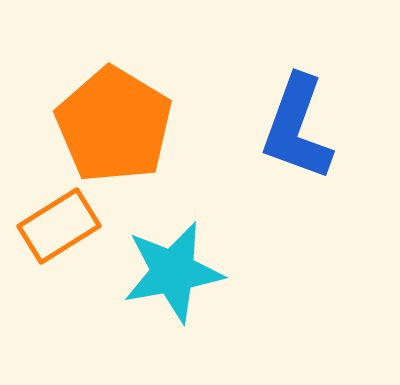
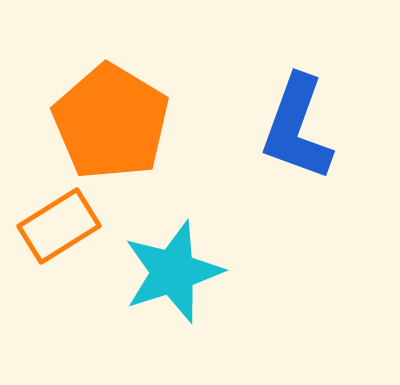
orange pentagon: moved 3 px left, 3 px up
cyan star: rotated 8 degrees counterclockwise
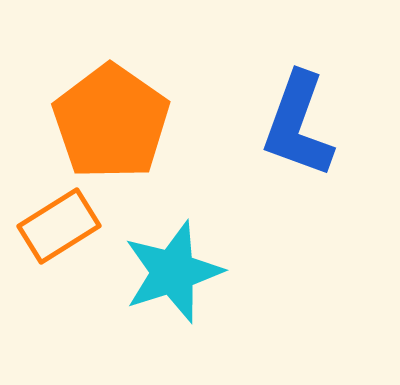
orange pentagon: rotated 4 degrees clockwise
blue L-shape: moved 1 px right, 3 px up
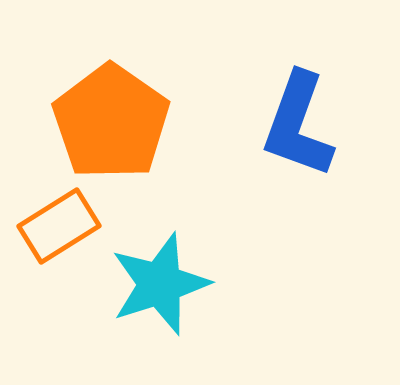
cyan star: moved 13 px left, 12 px down
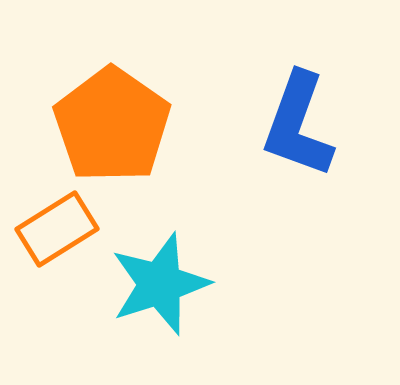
orange pentagon: moved 1 px right, 3 px down
orange rectangle: moved 2 px left, 3 px down
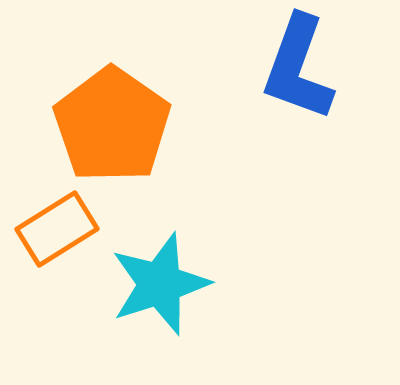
blue L-shape: moved 57 px up
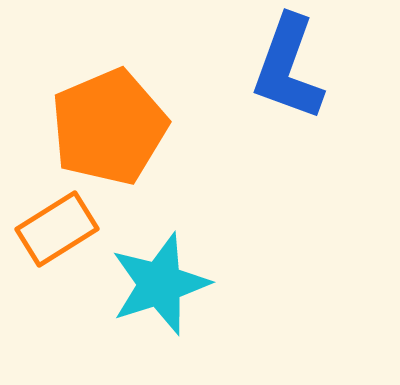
blue L-shape: moved 10 px left
orange pentagon: moved 3 px left, 2 px down; rotated 14 degrees clockwise
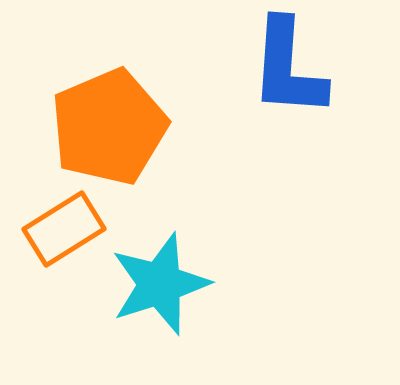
blue L-shape: rotated 16 degrees counterclockwise
orange rectangle: moved 7 px right
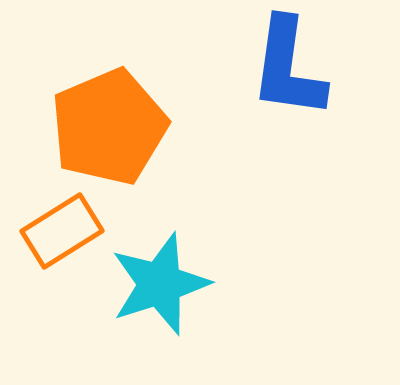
blue L-shape: rotated 4 degrees clockwise
orange rectangle: moved 2 px left, 2 px down
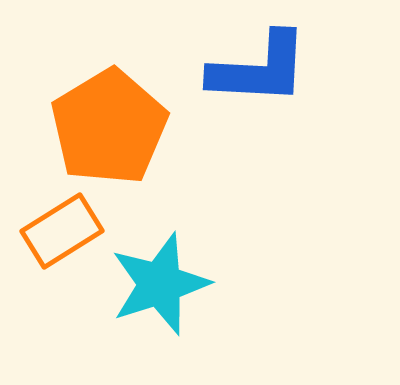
blue L-shape: moved 29 px left, 1 px down; rotated 95 degrees counterclockwise
orange pentagon: rotated 8 degrees counterclockwise
